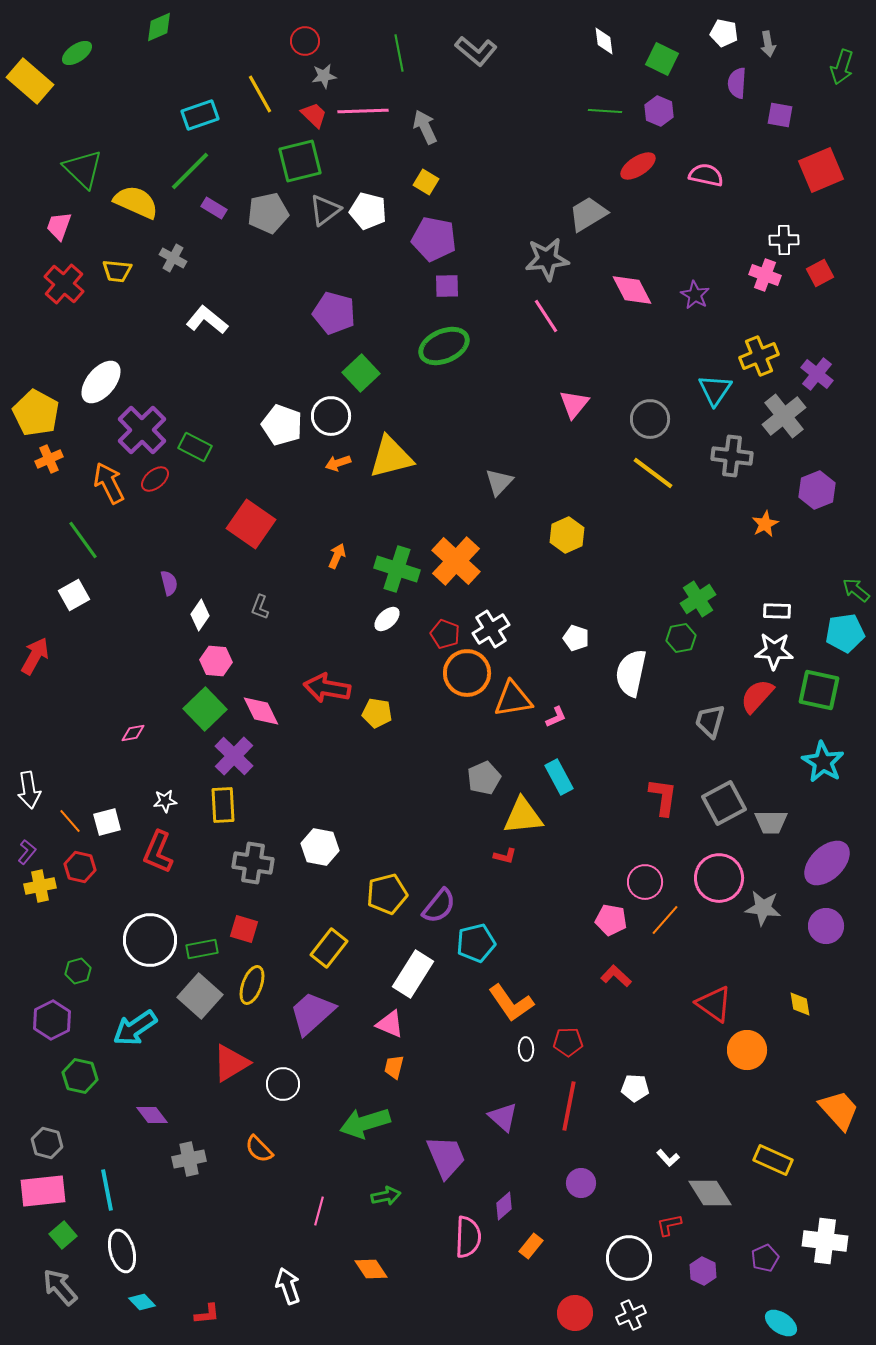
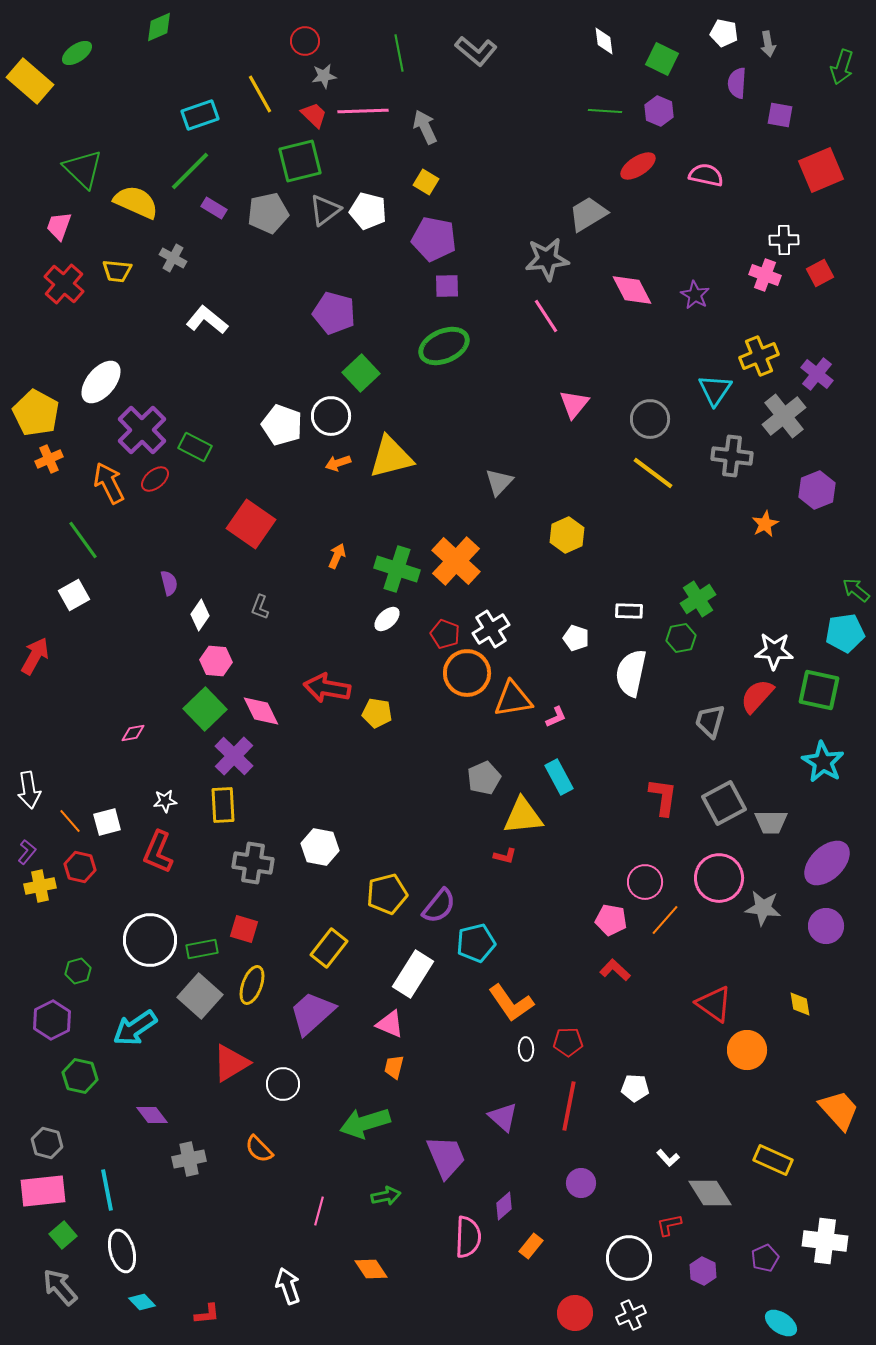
white rectangle at (777, 611): moved 148 px left
red L-shape at (616, 976): moved 1 px left, 6 px up
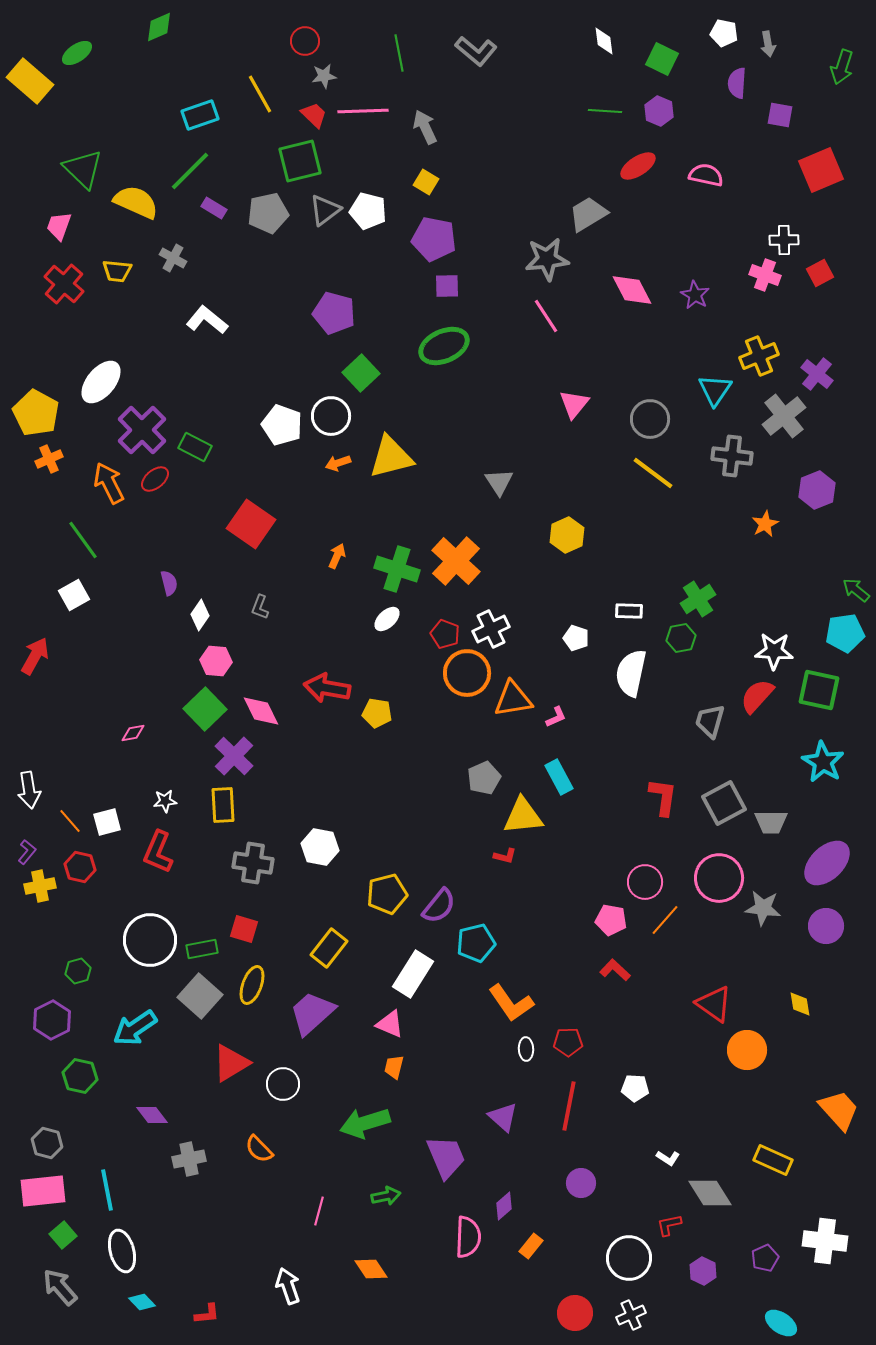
gray triangle at (499, 482): rotated 16 degrees counterclockwise
white cross at (491, 629): rotated 6 degrees clockwise
white L-shape at (668, 1158): rotated 15 degrees counterclockwise
